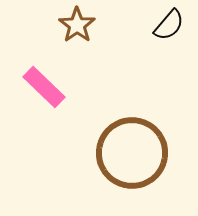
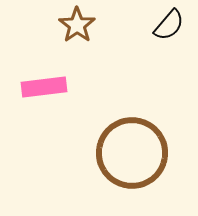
pink rectangle: rotated 51 degrees counterclockwise
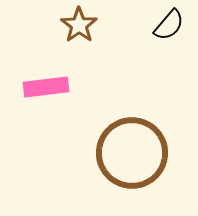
brown star: moved 2 px right
pink rectangle: moved 2 px right
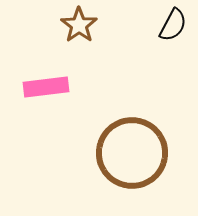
black semicircle: moved 4 px right; rotated 12 degrees counterclockwise
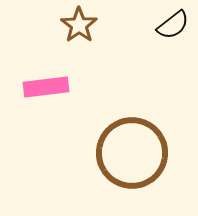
black semicircle: rotated 24 degrees clockwise
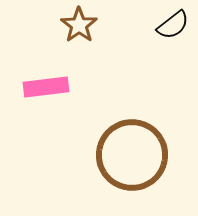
brown circle: moved 2 px down
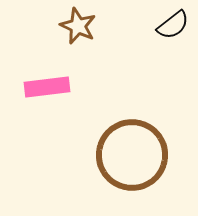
brown star: moved 1 px left, 1 px down; rotated 12 degrees counterclockwise
pink rectangle: moved 1 px right
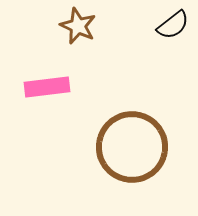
brown circle: moved 8 px up
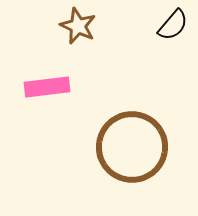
black semicircle: rotated 12 degrees counterclockwise
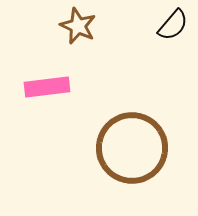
brown circle: moved 1 px down
